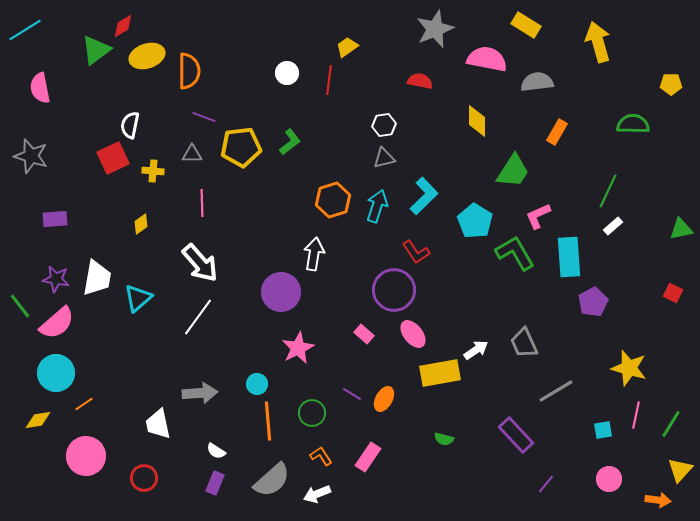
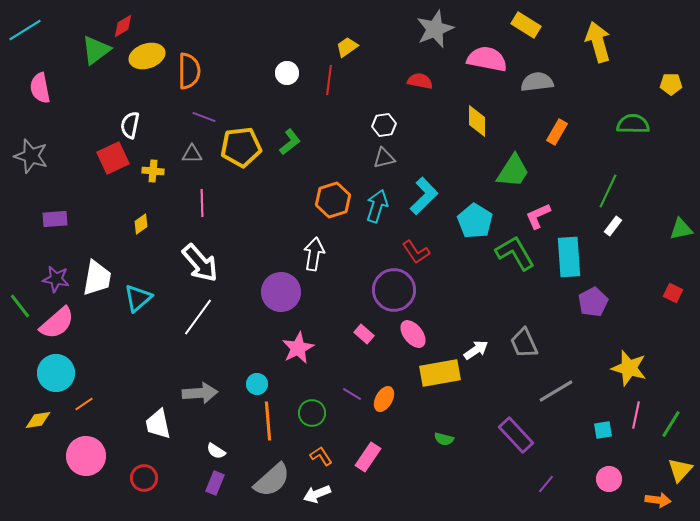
white rectangle at (613, 226): rotated 12 degrees counterclockwise
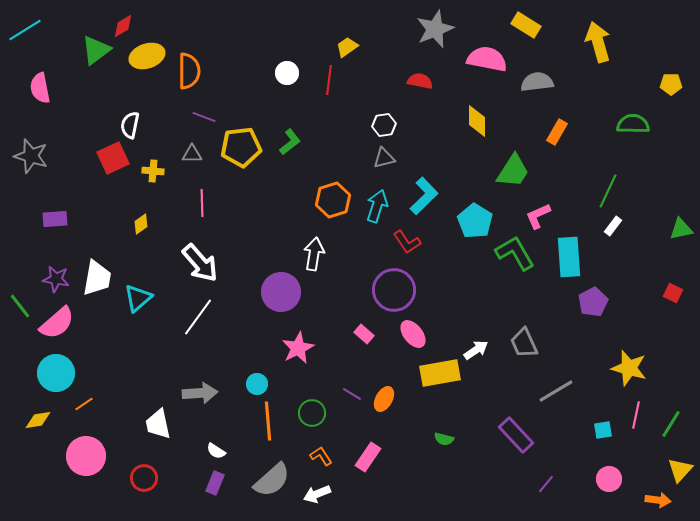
red L-shape at (416, 252): moved 9 px left, 10 px up
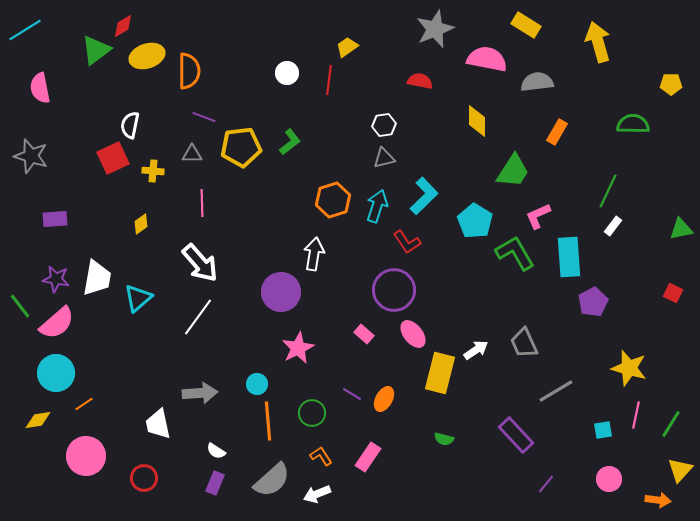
yellow rectangle at (440, 373): rotated 66 degrees counterclockwise
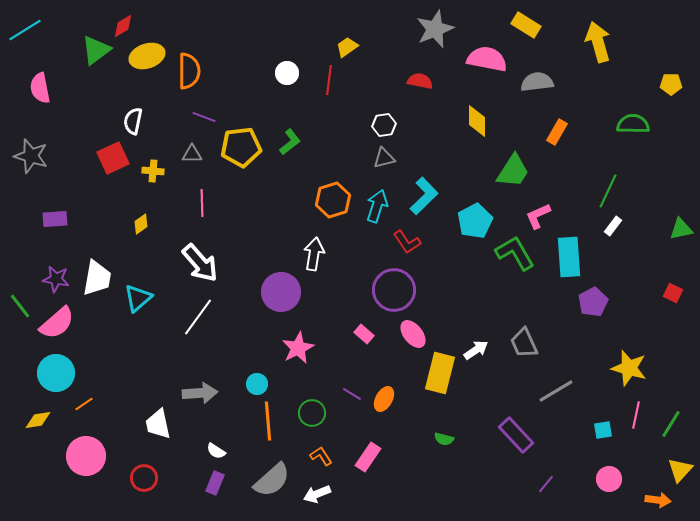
white semicircle at (130, 125): moved 3 px right, 4 px up
cyan pentagon at (475, 221): rotated 12 degrees clockwise
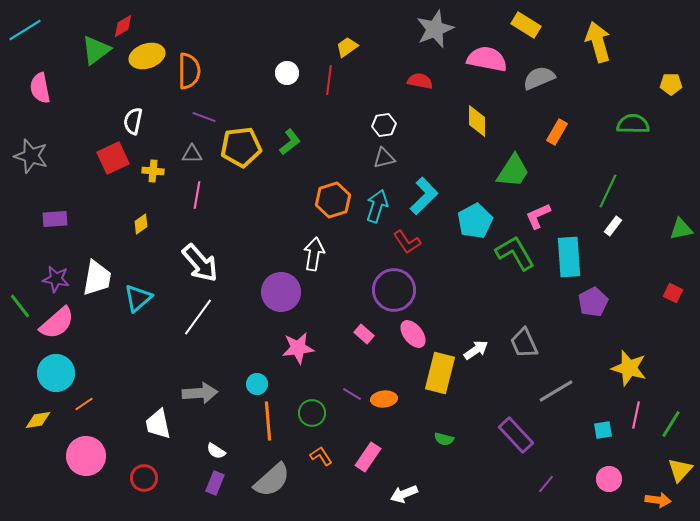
gray semicircle at (537, 82): moved 2 px right, 4 px up; rotated 16 degrees counterclockwise
pink line at (202, 203): moved 5 px left, 8 px up; rotated 12 degrees clockwise
pink star at (298, 348): rotated 20 degrees clockwise
orange ellipse at (384, 399): rotated 55 degrees clockwise
white arrow at (317, 494): moved 87 px right
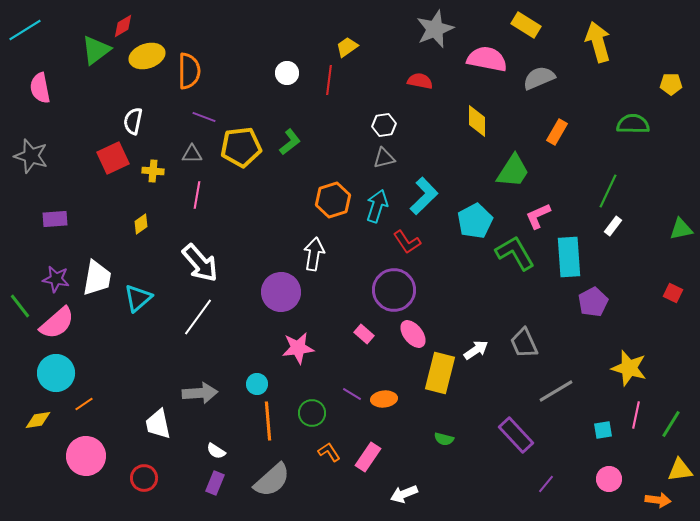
orange L-shape at (321, 456): moved 8 px right, 4 px up
yellow triangle at (680, 470): rotated 40 degrees clockwise
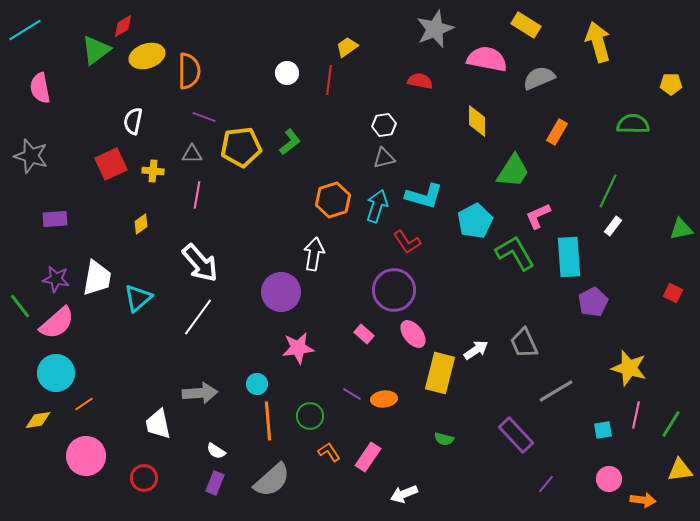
red square at (113, 158): moved 2 px left, 6 px down
cyan L-shape at (424, 196): rotated 60 degrees clockwise
green circle at (312, 413): moved 2 px left, 3 px down
orange arrow at (658, 500): moved 15 px left
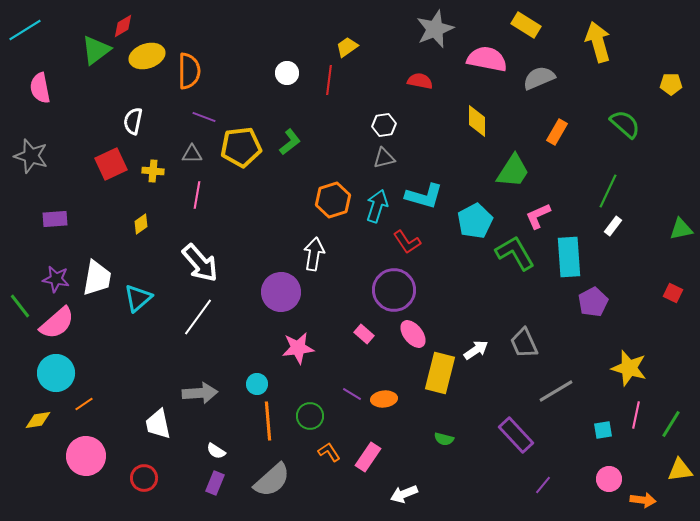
green semicircle at (633, 124): moved 8 px left; rotated 40 degrees clockwise
purple line at (546, 484): moved 3 px left, 1 px down
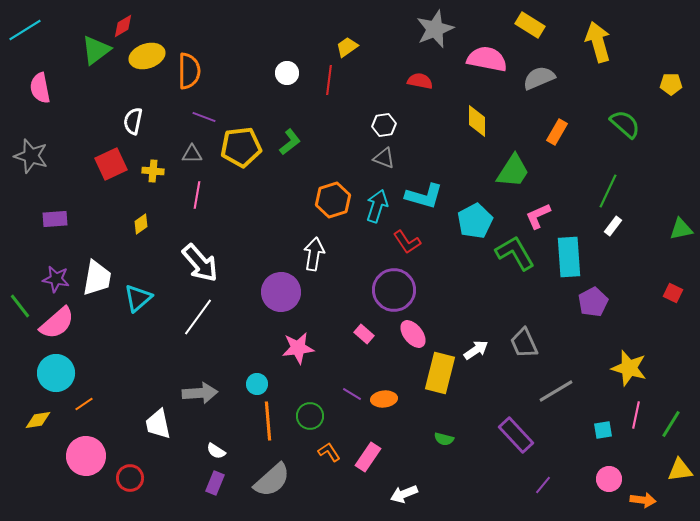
yellow rectangle at (526, 25): moved 4 px right
gray triangle at (384, 158): rotated 35 degrees clockwise
red circle at (144, 478): moved 14 px left
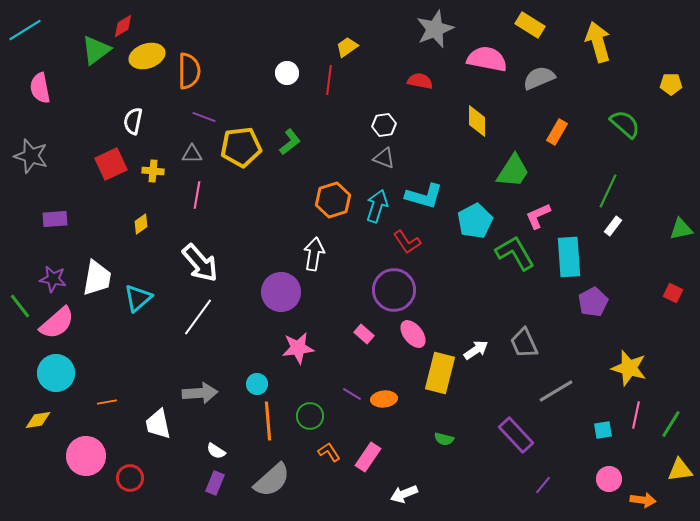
purple star at (56, 279): moved 3 px left
orange line at (84, 404): moved 23 px right, 2 px up; rotated 24 degrees clockwise
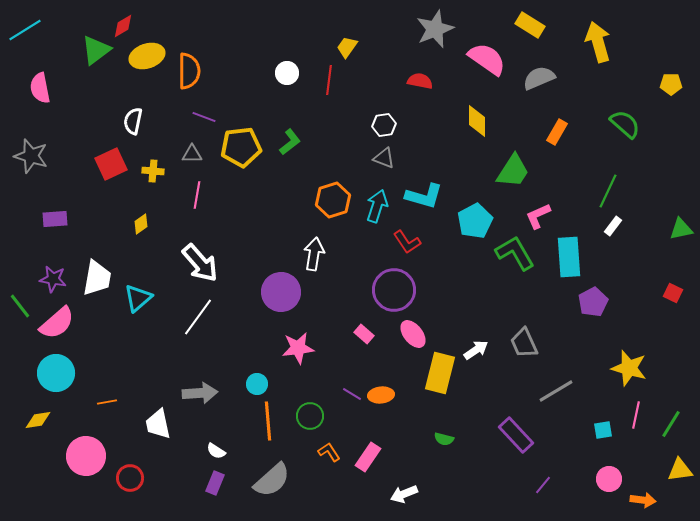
yellow trapezoid at (347, 47): rotated 20 degrees counterclockwise
pink semicircle at (487, 59): rotated 24 degrees clockwise
orange ellipse at (384, 399): moved 3 px left, 4 px up
